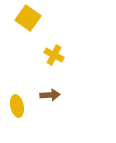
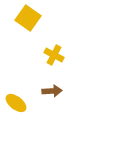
brown arrow: moved 2 px right, 4 px up
yellow ellipse: moved 1 px left, 3 px up; rotated 40 degrees counterclockwise
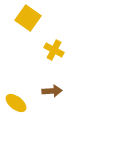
yellow cross: moved 5 px up
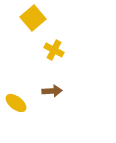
yellow square: moved 5 px right; rotated 15 degrees clockwise
